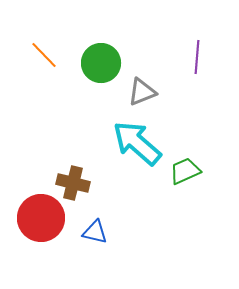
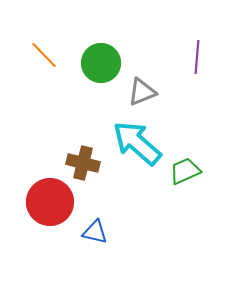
brown cross: moved 10 px right, 20 px up
red circle: moved 9 px right, 16 px up
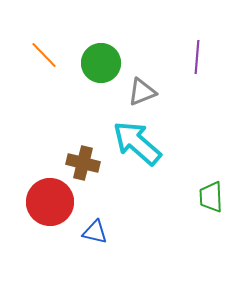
green trapezoid: moved 26 px right, 26 px down; rotated 68 degrees counterclockwise
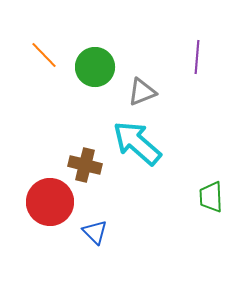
green circle: moved 6 px left, 4 px down
brown cross: moved 2 px right, 2 px down
blue triangle: rotated 32 degrees clockwise
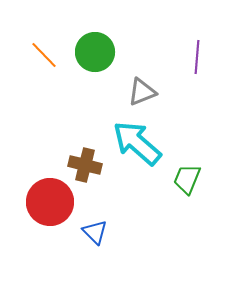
green circle: moved 15 px up
green trapezoid: moved 24 px left, 18 px up; rotated 24 degrees clockwise
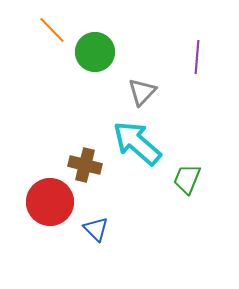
orange line: moved 8 px right, 25 px up
gray triangle: rotated 24 degrees counterclockwise
blue triangle: moved 1 px right, 3 px up
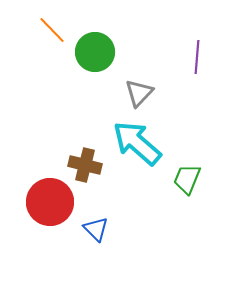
gray triangle: moved 3 px left, 1 px down
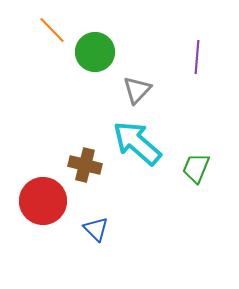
gray triangle: moved 2 px left, 3 px up
green trapezoid: moved 9 px right, 11 px up
red circle: moved 7 px left, 1 px up
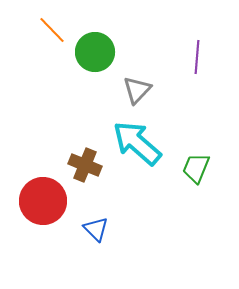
brown cross: rotated 8 degrees clockwise
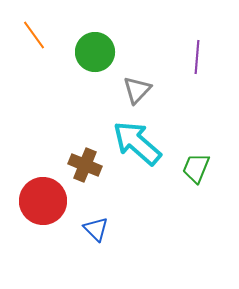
orange line: moved 18 px left, 5 px down; rotated 8 degrees clockwise
